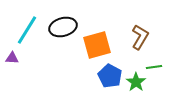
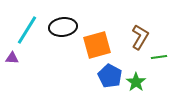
black ellipse: rotated 8 degrees clockwise
green line: moved 5 px right, 10 px up
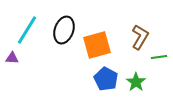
black ellipse: moved 1 px right, 3 px down; rotated 64 degrees counterclockwise
blue pentagon: moved 4 px left, 3 px down
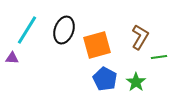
blue pentagon: moved 1 px left
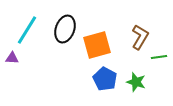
black ellipse: moved 1 px right, 1 px up
green star: rotated 18 degrees counterclockwise
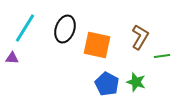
cyan line: moved 2 px left, 2 px up
orange square: rotated 28 degrees clockwise
green line: moved 3 px right, 1 px up
blue pentagon: moved 2 px right, 5 px down
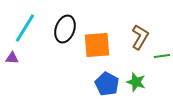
orange square: rotated 16 degrees counterclockwise
